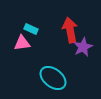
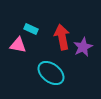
red arrow: moved 8 px left, 7 px down
pink triangle: moved 4 px left, 2 px down; rotated 18 degrees clockwise
cyan ellipse: moved 2 px left, 5 px up
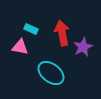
red arrow: moved 4 px up
pink triangle: moved 2 px right, 2 px down
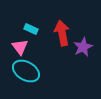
pink triangle: rotated 42 degrees clockwise
cyan ellipse: moved 25 px left, 2 px up; rotated 8 degrees counterclockwise
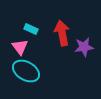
purple star: moved 1 px right; rotated 18 degrees clockwise
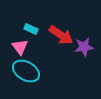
red arrow: moved 1 px left, 2 px down; rotated 135 degrees clockwise
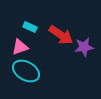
cyan rectangle: moved 1 px left, 2 px up
pink triangle: rotated 48 degrees clockwise
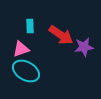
cyan rectangle: moved 1 px up; rotated 64 degrees clockwise
pink triangle: moved 1 px right, 2 px down
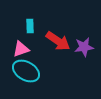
red arrow: moved 3 px left, 6 px down
